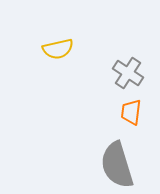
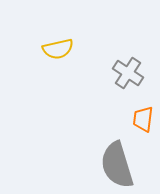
orange trapezoid: moved 12 px right, 7 px down
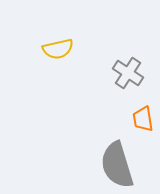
orange trapezoid: rotated 16 degrees counterclockwise
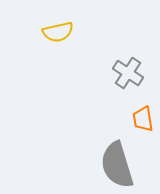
yellow semicircle: moved 17 px up
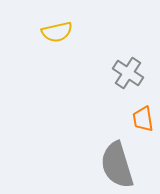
yellow semicircle: moved 1 px left
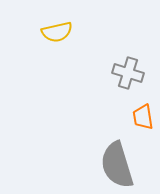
gray cross: rotated 16 degrees counterclockwise
orange trapezoid: moved 2 px up
